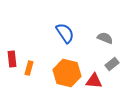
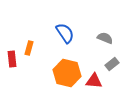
orange rectangle: moved 20 px up
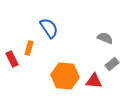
blue semicircle: moved 16 px left, 5 px up
red rectangle: rotated 21 degrees counterclockwise
orange hexagon: moved 2 px left, 3 px down; rotated 8 degrees counterclockwise
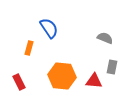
red rectangle: moved 7 px right, 23 px down
gray rectangle: moved 3 px down; rotated 40 degrees counterclockwise
orange hexagon: moved 3 px left
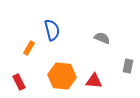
blue semicircle: moved 3 px right, 2 px down; rotated 20 degrees clockwise
gray semicircle: moved 3 px left
orange rectangle: rotated 16 degrees clockwise
gray rectangle: moved 16 px right, 1 px up
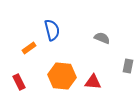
orange rectangle: rotated 24 degrees clockwise
red triangle: moved 1 px left, 1 px down
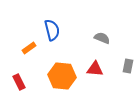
red triangle: moved 2 px right, 13 px up
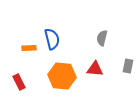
blue semicircle: moved 9 px down
gray semicircle: rotated 98 degrees counterclockwise
orange rectangle: rotated 32 degrees clockwise
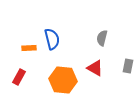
red triangle: moved 1 px up; rotated 24 degrees clockwise
orange hexagon: moved 1 px right, 4 px down
red rectangle: moved 5 px up; rotated 56 degrees clockwise
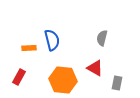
blue semicircle: moved 1 px down
gray rectangle: moved 11 px left, 17 px down
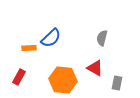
blue semicircle: moved 1 px left, 2 px up; rotated 60 degrees clockwise
